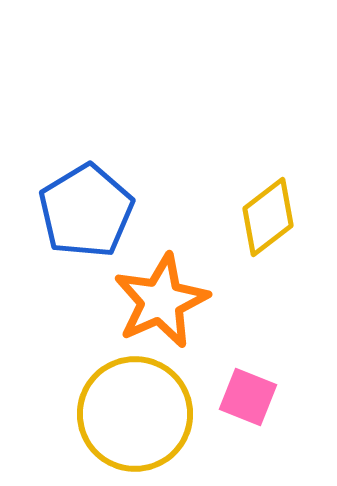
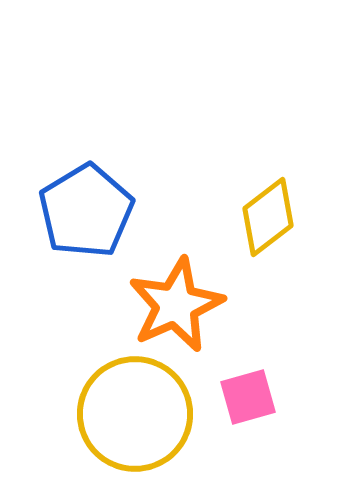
orange star: moved 15 px right, 4 px down
pink square: rotated 38 degrees counterclockwise
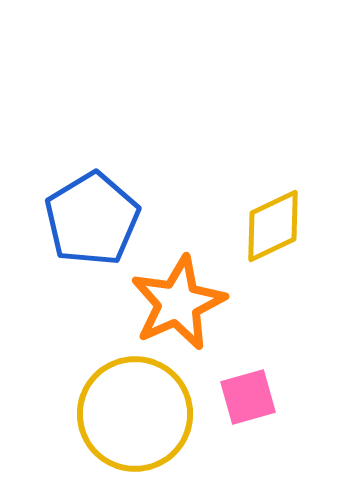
blue pentagon: moved 6 px right, 8 px down
yellow diamond: moved 5 px right, 9 px down; rotated 12 degrees clockwise
orange star: moved 2 px right, 2 px up
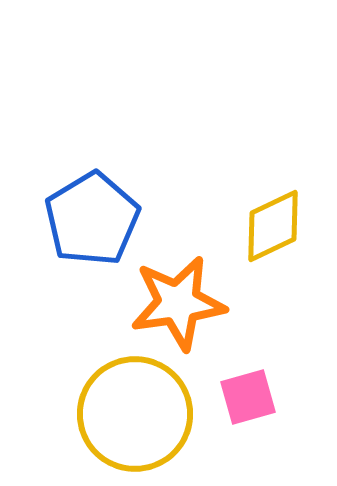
orange star: rotated 16 degrees clockwise
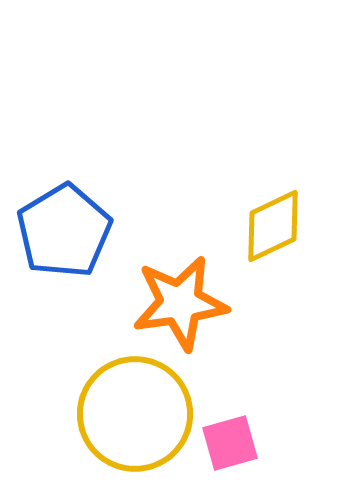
blue pentagon: moved 28 px left, 12 px down
orange star: moved 2 px right
pink square: moved 18 px left, 46 px down
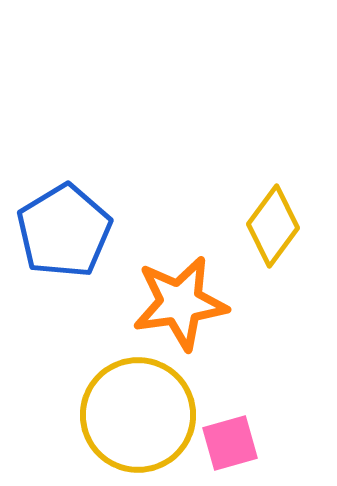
yellow diamond: rotated 28 degrees counterclockwise
yellow circle: moved 3 px right, 1 px down
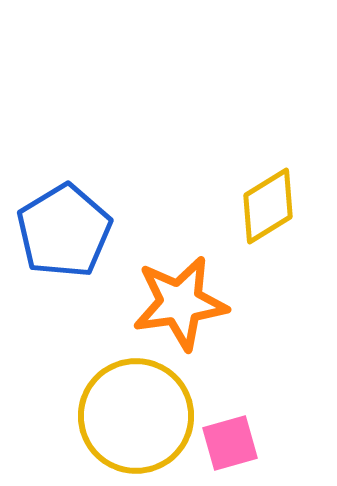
yellow diamond: moved 5 px left, 20 px up; rotated 22 degrees clockwise
yellow circle: moved 2 px left, 1 px down
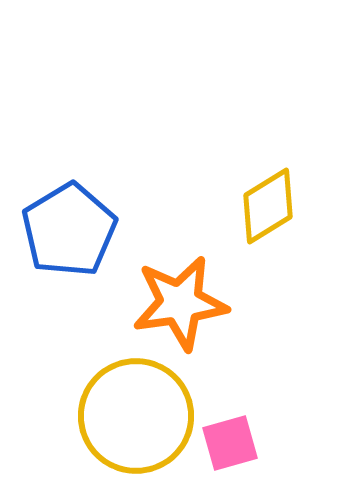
blue pentagon: moved 5 px right, 1 px up
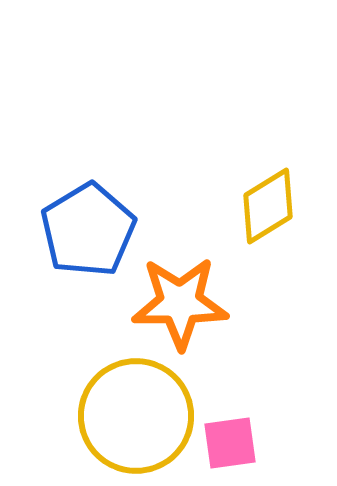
blue pentagon: moved 19 px right
orange star: rotated 8 degrees clockwise
pink square: rotated 8 degrees clockwise
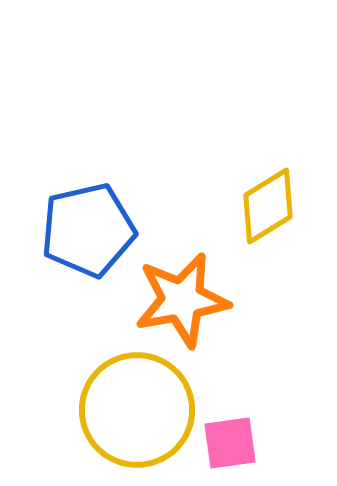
blue pentagon: rotated 18 degrees clockwise
orange star: moved 2 px right, 3 px up; rotated 10 degrees counterclockwise
yellow circle: moved 1 px right, 6 px up
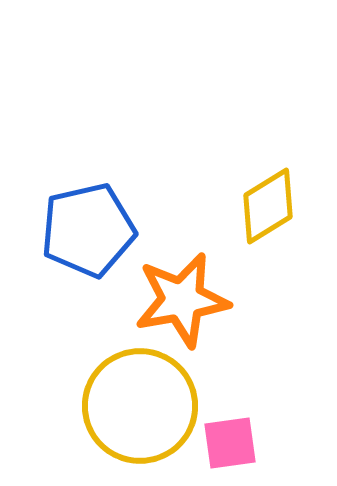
yellow circle: moved 3 px right, 4 px up
